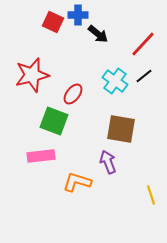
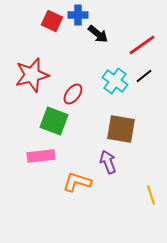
red square: moved 1 px left, 1 px up
red line: moved 1 px left, 1 px down; rotated 12 degrees clockwise
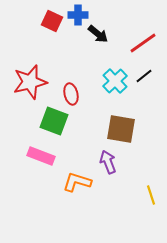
red line: moved 1 px right, 2 px up
red star: moved 2 px left, 7 px down
cyan cross: rotated 10 degrees clockwise
red ellipse: moved 2 px left; rotated 50 degrees counterclockwise
pink rectangle: rotated 28 degrees clockwise
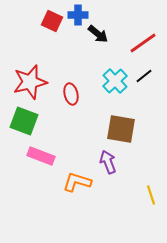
green square: moved 30 px left
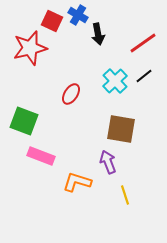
blue cross: rotated 30 degrees clockwise
black arrow: rotated 40 degrees clockwise
red star: moved 34 px up
red ellipse: rotated 45 degrees clockwise
yellow line: moved 26 px left
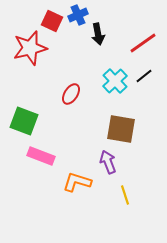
blue cross: rotated 36 degrees clockwise
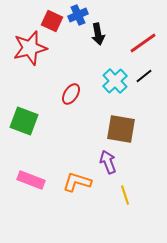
pink rectangle: moved 10 px left, 24 px down
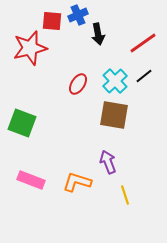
red square: rotated 20 degrees counterclockwise
red ellipse: moved 7 px right, 10 px up
green square: moved 2 px left, 2 px down
brown square: moved 7 px left, 14 px up
